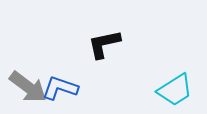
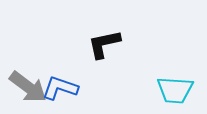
cyan trapezoid: rotated 36 degrees clockwise
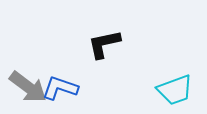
cyan trapezoid: rotated 24 degrees counterclockwise
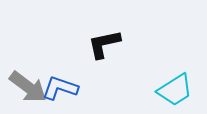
cyan trapezoid: rotated 12 degrees counterclockwise
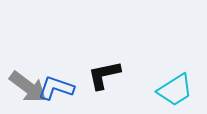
black L-shape: moved 31 px down
blue L-shape: moved 4 px left
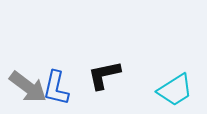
blue L-shape: rotated 96 degrees counterclockwise
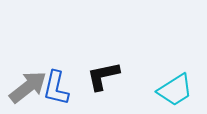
black L-shape: moved 1 px left, 1 px down
gray arrow: rotated 75 degrees counterclockwise
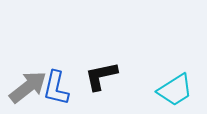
black L-shape: moved 2 px left
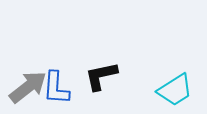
blue L-shape: rotated 9 degrees counterclockwise
